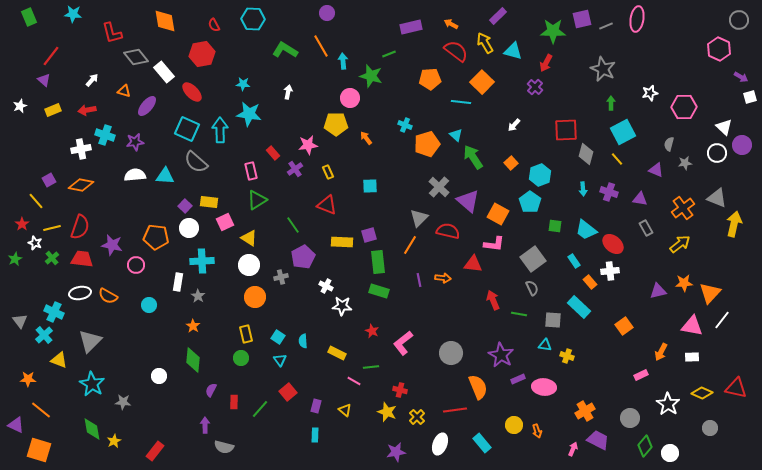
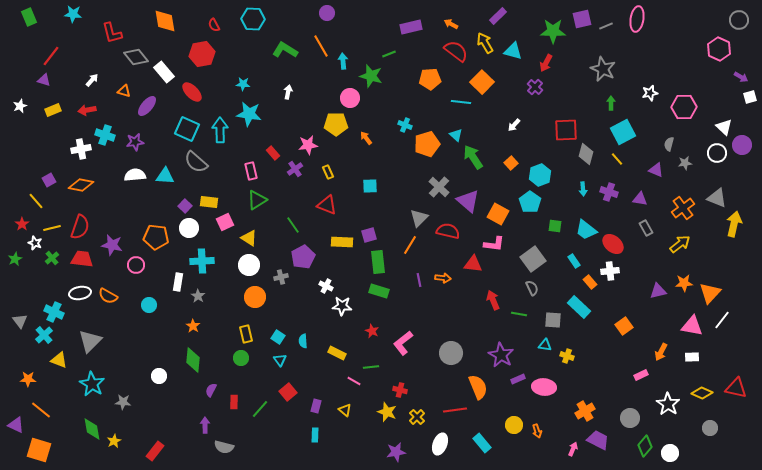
purple triangle at (44, 80): rotated 24 degrees counterclockwise
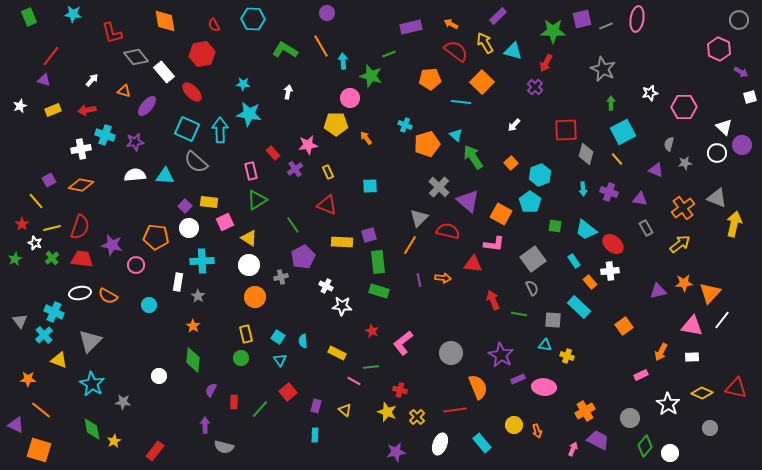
purple arrow at (741, 77): moved 5 px up
orange square at (498, 214): moved 3 px right
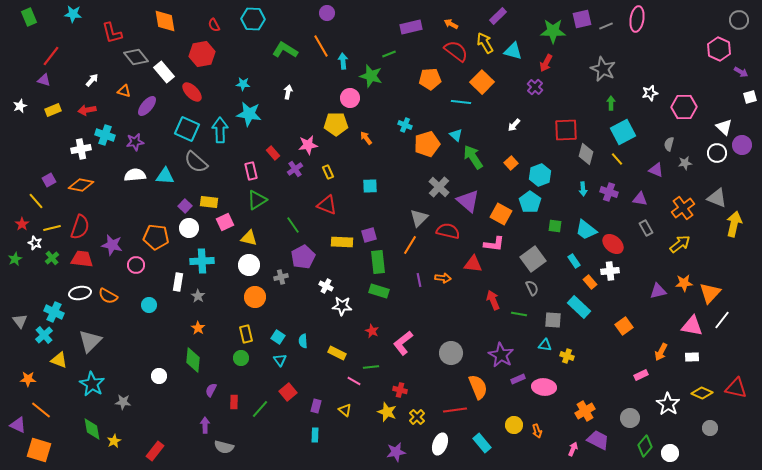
yellow triangle at (249, 238): rotated 18 degrees counterclockwise
orange star at (193, 326): moved 5 px right, 2 px down
purple triangle at (16, 425): moved 2 px right
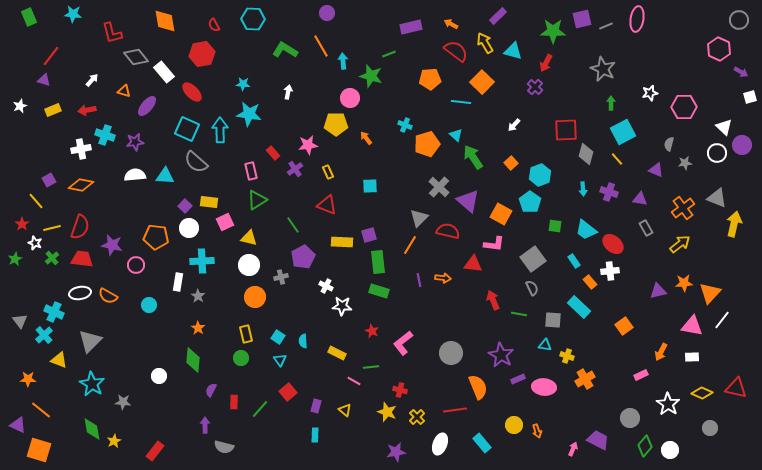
orange cross at (585, 411): moved 32 px up
white circle at (670, 453): moved 3 px up
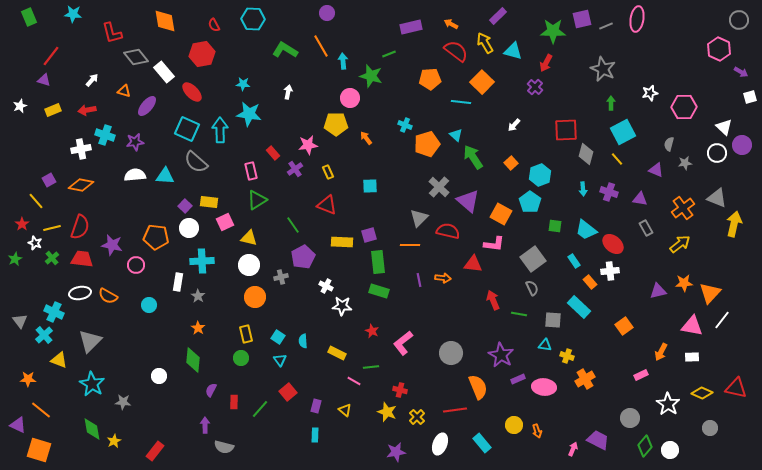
orange line at (410, 245): rotated 60 degrees clockwise
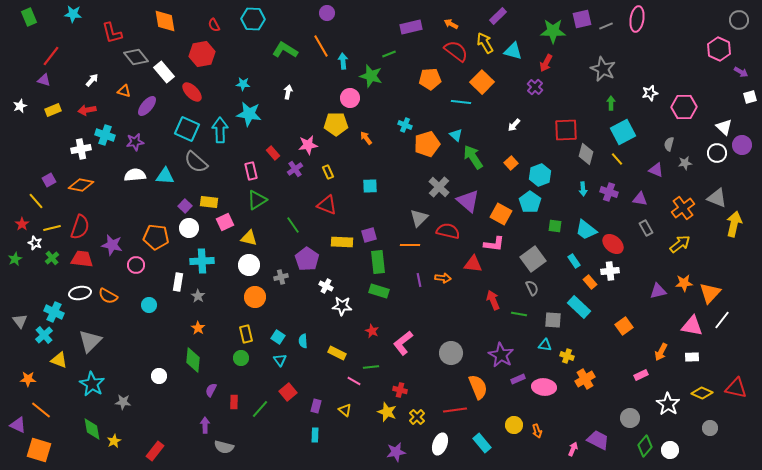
purple pentagon at (303, 257): moved 4 px right, 2 px down; rotated 10 degrees counterclockwise
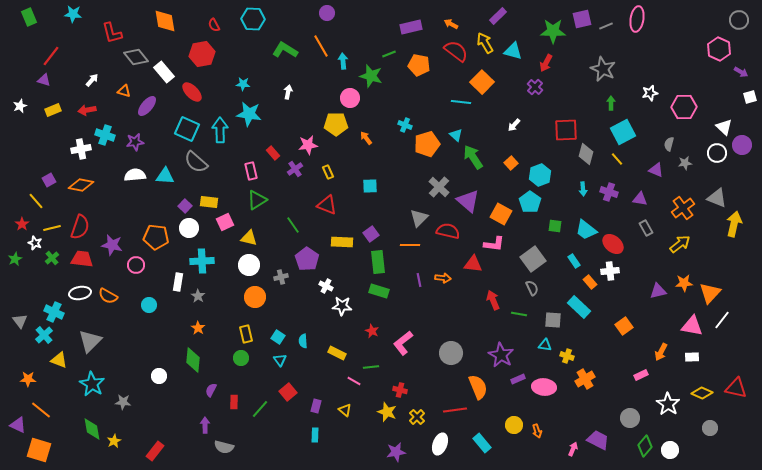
orange pentagon at (430, 79): moved 11 px left, 14 px up; rotated 15 degrees clockwise
purple square at (369, 235): moved 2 px right, 1 px up; rotated 21 degrees counterclockwise
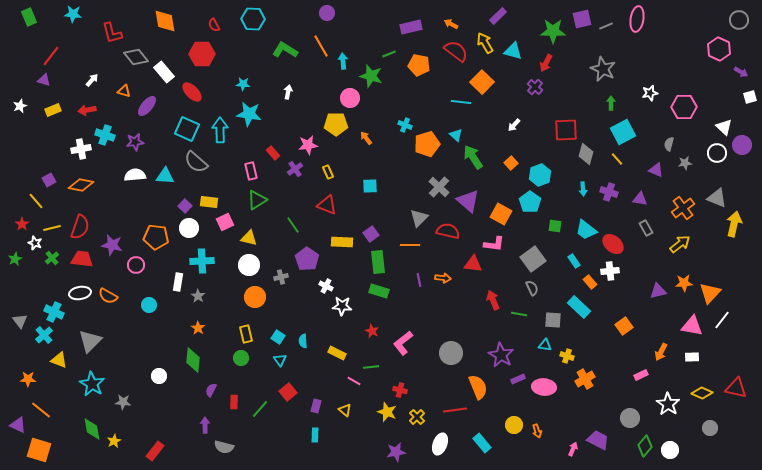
red hexagon at (202, 54): rotated 10 degrees clockwise
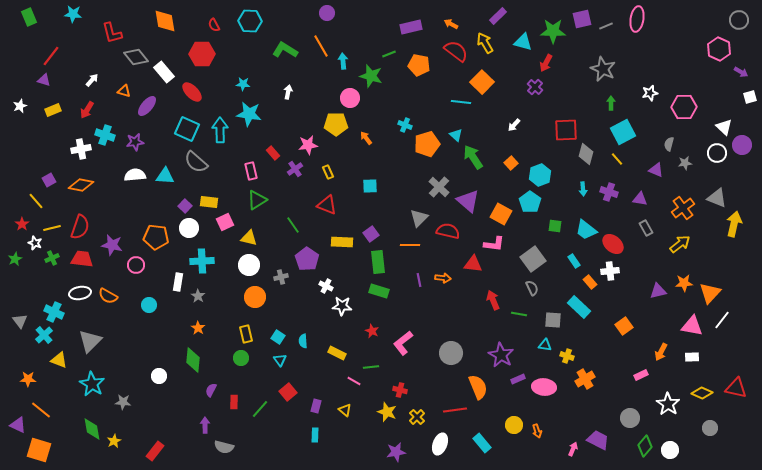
cyan hexagon at (253, 19): moved 3 px left, 2 px down
cyan triangle at (513, 51): moved 10 px right, 9 px up
red arrow at (87, 110): rotated 48 degrees counterclockwise
green cross at (52, 258): rotated 16 degrees clockwise
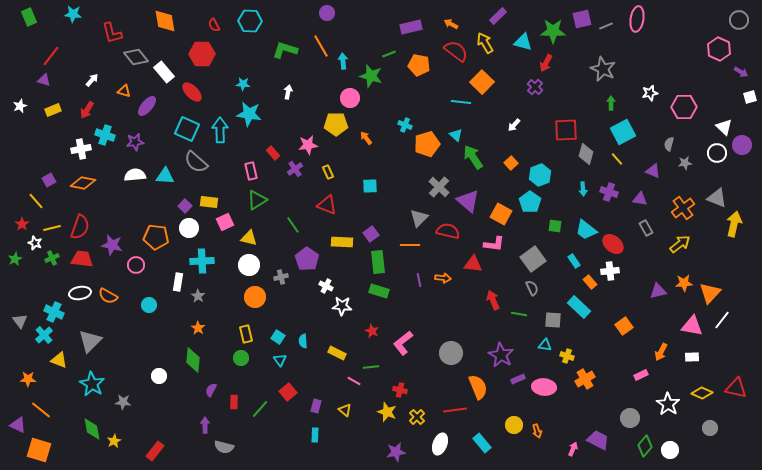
green L-shape at (285, 50): rotated 15 degrees counterclockwise
purple triangle at (656, 170): moved 3 px left, 1 px down
orange diamond at (81, 185): moved 2 px right, 2 px up
